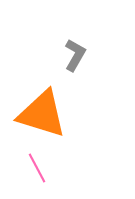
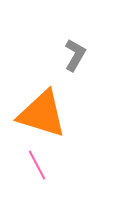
pink line: moved 3 px up
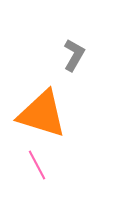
gray L-shape: moved 1 px left
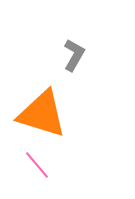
pink line: rotated 12 degrees counterclockwise
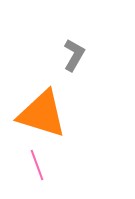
pink line: rotated 20 degrees clockwise
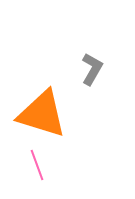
gray L-shape: moved 18 px right, 14 px down
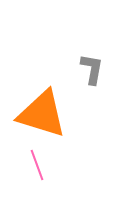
gray L-shape: rotated 20 degrees counterclockwise
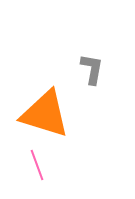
orange triangle: moved 3 px right
